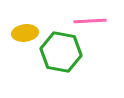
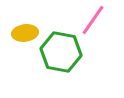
pink line: moved 3 px right, 1 px up; rotated 52 degrees counterclockwise
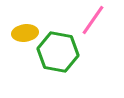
green hexagon: moved 3 px left
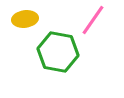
yellow ellipse: moved 14 px up
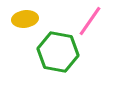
pink line: moved 3 px left, 1 px down
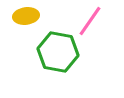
yellow ellipse: moved 1 px right, 3 px up
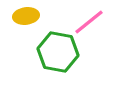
pink line: moved 1 px left, 1 px down; rotated 16 degrees clockwise
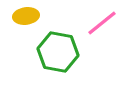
pink line: moved 13 px right, 1 px down
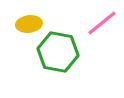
yellow ellipse: moved 3 px right, 8 px down
